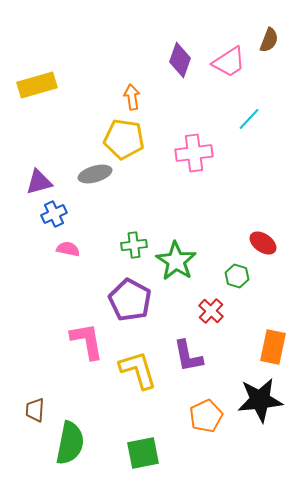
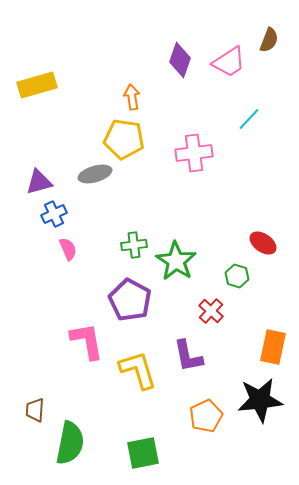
pink semicircle: rotated 55 degrees clockwise
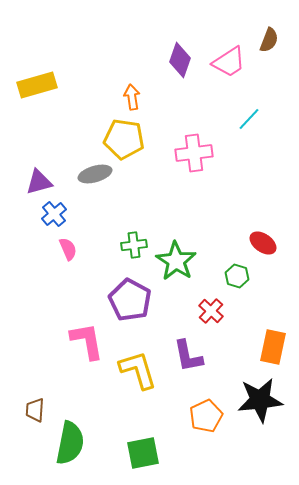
blue cross: rotated 15 degrees counterclockwise
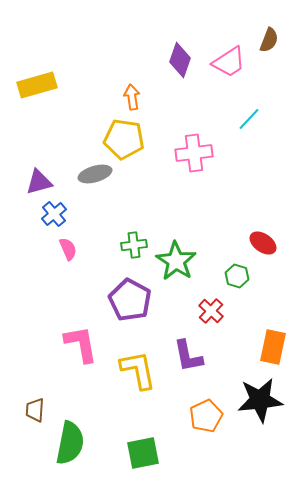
pink L-shape: moved 6 px left, 3 px down
yellow L-shape: rotated 6 degrees clockwise
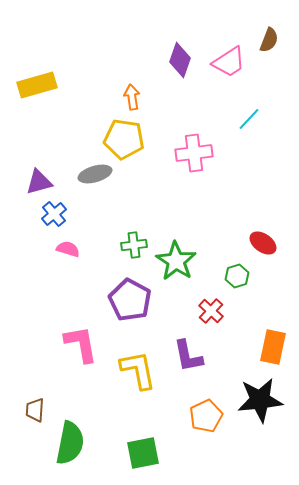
pink semicircle: rotated 50 degrees counterclockwise
green hexagon: rotated 25 degrees clockwise
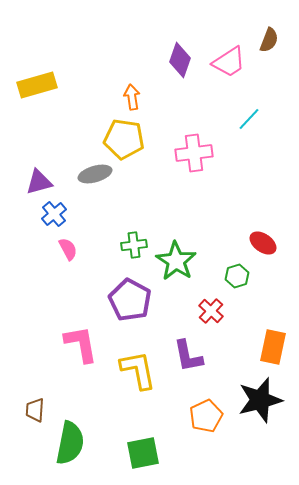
pink semicircle: rotated 45 degrees clockwise
black star: rotated 9 degrees counterclockwise
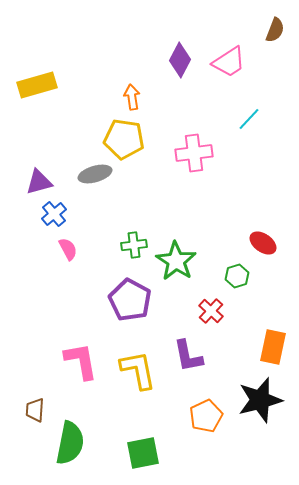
brown semicircle: moved 6 px right, 10 px up
purple diamond: rotated 8 degrees clockwise
pink L-shape: moved 17 px down
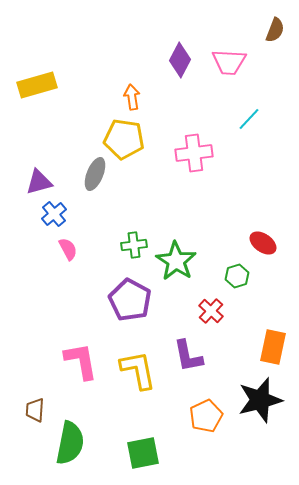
pink trapezoid: rotated 36 degrees clockwise
gray ellipse: rotated 52 degrees counterclockwise
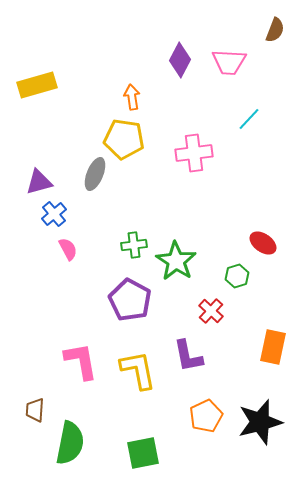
black star: moved 22 px down
